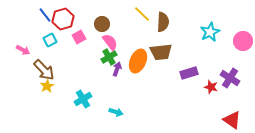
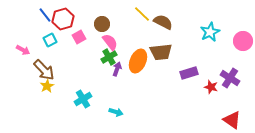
brown semicircle: rotated 66 degrees counterclockwise
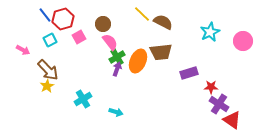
brown circle: moved 1 px right
green cross: moved 8 px right
brown arrow: moved 4 px right
purple cross: moved 11 px left, 26 px down
red star: rotated 16 degrees counterclockwise
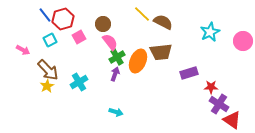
purple arrow: moved 2 px left, 5 px down
cyan cross: moved 4 px left, 17 px up
